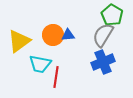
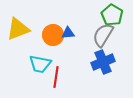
blue triangle: moved 2 px up
yellow triangle: moved 1 px left, 12 px up; rotated 15 degrees clockwise
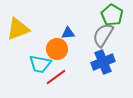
orange circle: moved 4 px right, 14 px down
red line: rotated 45 degrees clockwise
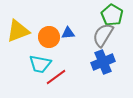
yellow triangle: moved 2 px down
orange circle: moved 8 px left, 12 px up
